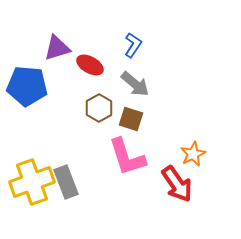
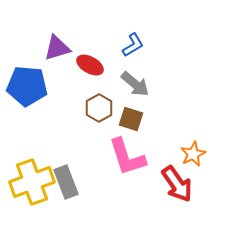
blue L-shape: rotated 25 degrees clockwise
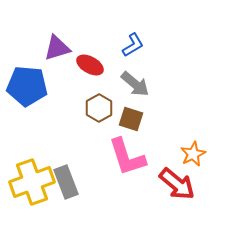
red arrow: rotated 15 degrees counterclockwise
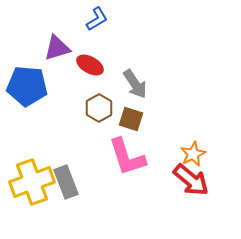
blue L-shape: moved 36 px left, 26 px up
gray arrow: rotated 16 degrees clockwise
red arrow: moved 14 px right, 4 px up
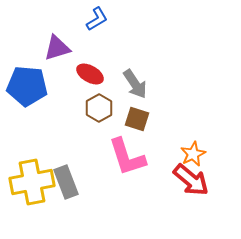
red ellipse: moved 9 px down
brown square: moved 6 px right
yellow cross: rotated 9 degrees clockwise
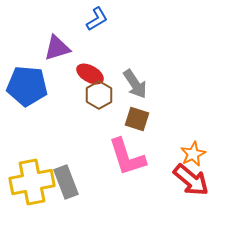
brown hexagon: moved 13 px up
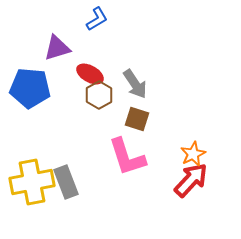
blue pentagon: moved 3 px right, 2 px down
red arrow: rotated 87 degrees counterclockwise
